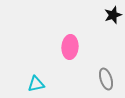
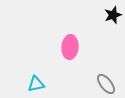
gray ellipse: moved 5 px down; rotated 20 degrees counterclockwise
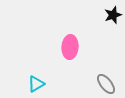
cyan triangle: rotated 18 degrees counterclockwise
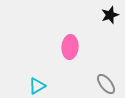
black star: moved 3 px left
cyan triangle: moved 1 px right, 2 px down
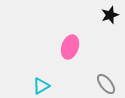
pink ellipse: rotated 15 degrees clockwise
cyan triangle: moved 4 px right
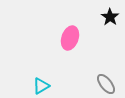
black star: moved 2 px down; rotated 18 degrees counterclockwise
pink ellipse: moved 9 px up
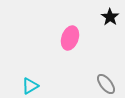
cyan triangle: moved 11 px left
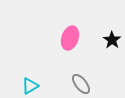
black star: moved 2 px right, 23 px down
gray ellipse: moved 25 px left
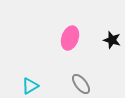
black star: rotated 18 degrees counterclockwise
